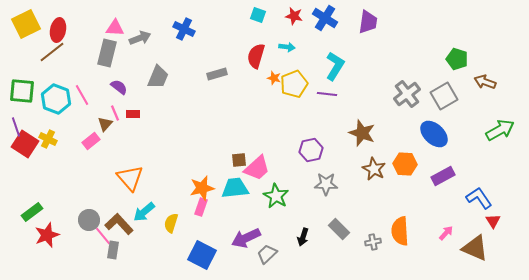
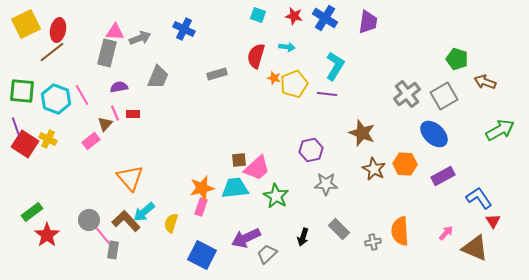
pink triangle at (115, 28): moved 4 px down
purple semicircle at (119, 87): rotated 48 degrees counterclockwise
brown L-shape at (119, 224): moved 7 px right, 3 px up
red star at (47, 235): rotated 15 degrees counterclockwise
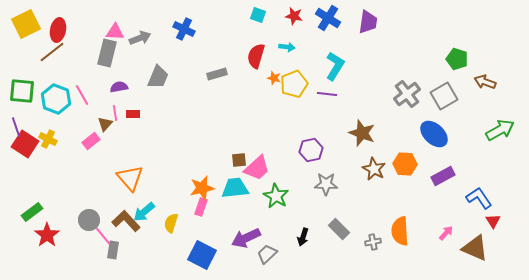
blue cross at (325, 18): moved 3 px right
pink line at (115, 113): rotated 14 degrees clockwise
